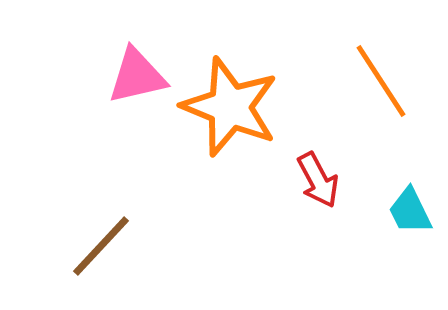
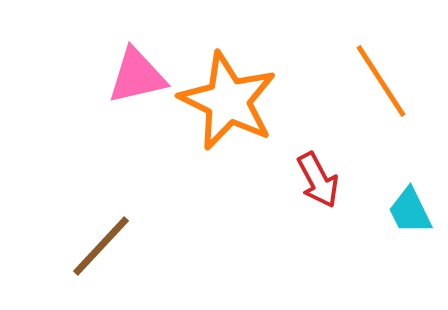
orange star: moved 2 px left, 6 px up; rotated 4 degrees clockwise
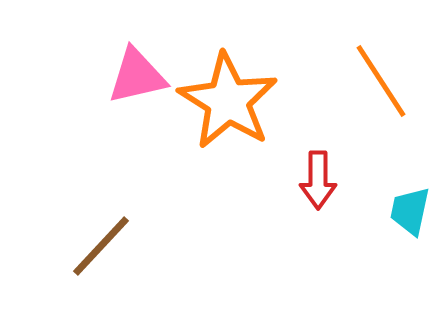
orange star: rotated 6 degrees clockwise
red arrow: rotated 28 degrees clockwise
cyan trapezoid: rotated 38 degrees clockwise
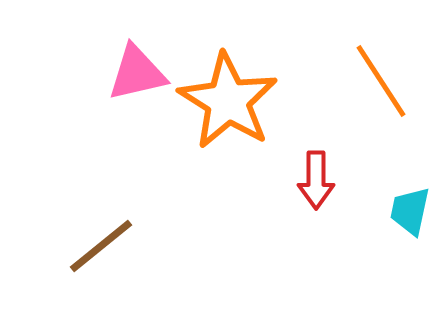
pink triangle: moved 3 px up
red arrow: moved 2 px left
brown line: rotated 8 degrees clockwise
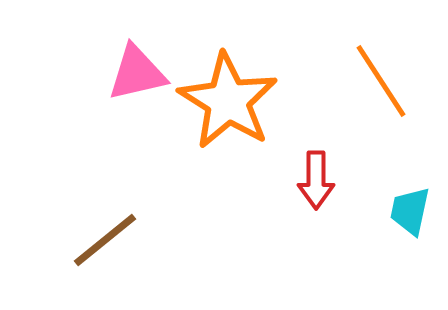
brown line: moved 4 px right, 6 px up
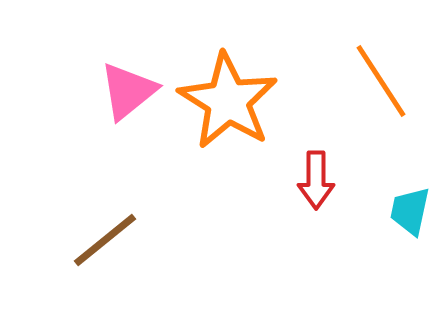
pink triangle: moved 9 px left, 18 px down; rotated 26 degrees counterclockwise
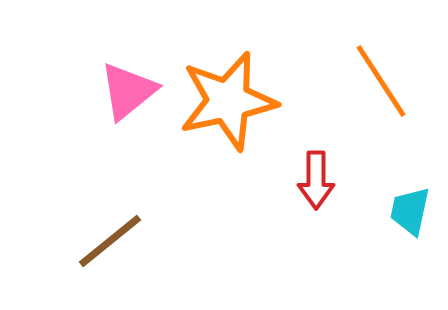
orange star: rotated 28 degrees clockwise
brown line: moved 5 px right, 1 px down
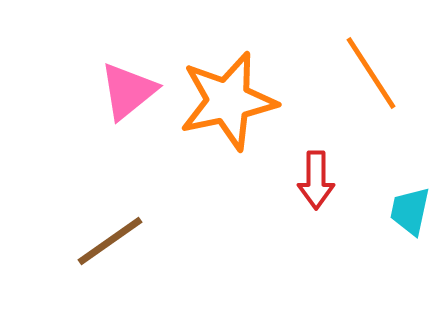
orange line: moved 10 px left, 8 px up
brown line: rotated 4 degrees clockwise
